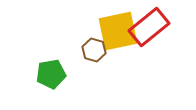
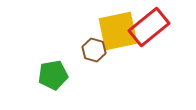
green pentagon: moved 2 px right, 1 px down
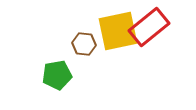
brown hexagon: moved 10 px left, 6 px up; rotated 10 degrees counterclockwise
green pentagon: moved 4 px right
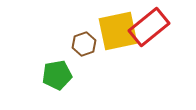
brown hexagon: rotated 25 degrees counterclockwise
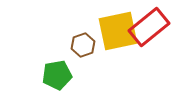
brown hexagon: moved 1 px left, 1 px down
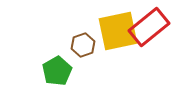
green pentagon: moved 4 px up; rotated 20 degrees counterclockwise
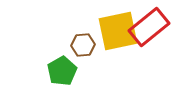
brown hexagon: rotated 15 degrees clockwise
green pentagon: moved 5 px right
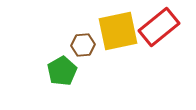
red rectangle: moved 10 px right
